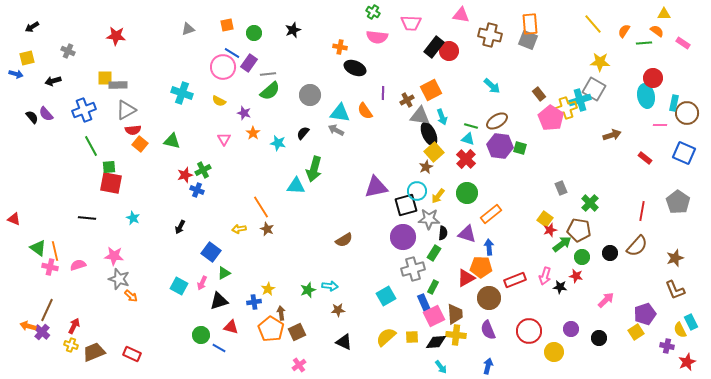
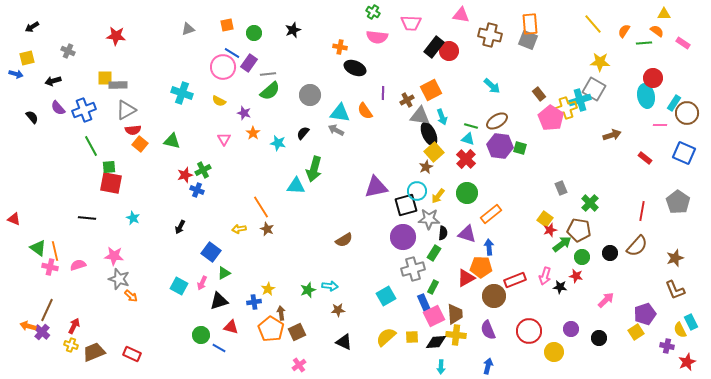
cyan rectangle at (674, 103): rotated 21 degrees clockwise
purple semicircle at (46, 114): moved 12 px right, 6 px up
brown circle at (489, 298): moved 5 px right, 2 px up
cyan arrow at (441, 367): rotated 40 degrees clockwise
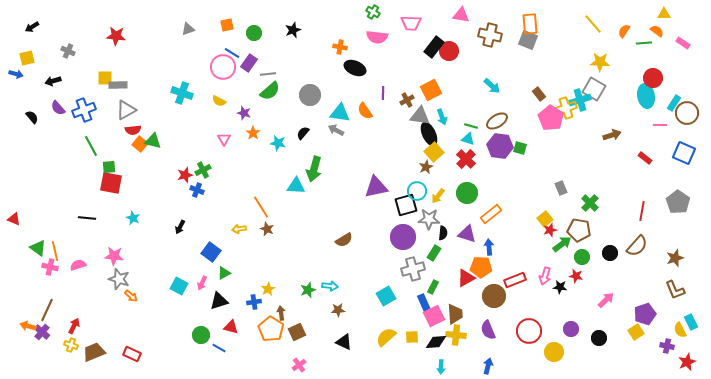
green triangle at (172, 141): moved 19 px left
yellow square at (545, 219): rotated 14 degrees clockwise
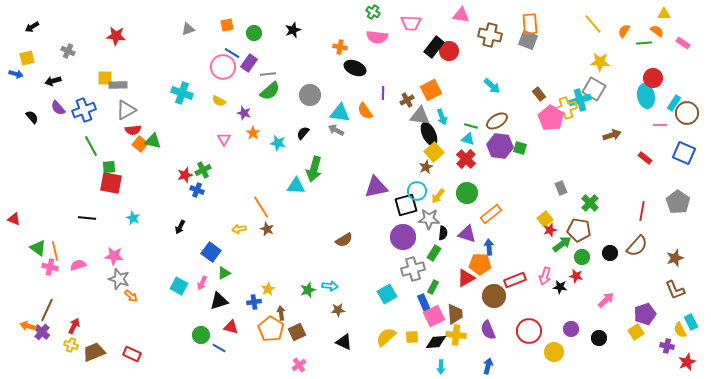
orange pentagon at (481, 267): moved 1 px left, 3 px up
cyan square at (386, 296): moved 1 px right, 2 px up
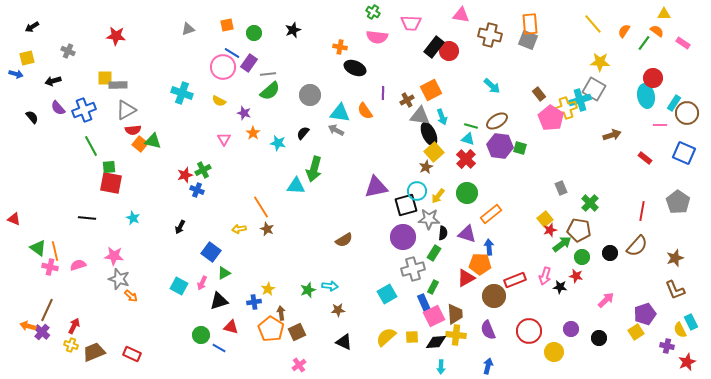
green line at (644, 43): rotated 49 degrees counterclockwise
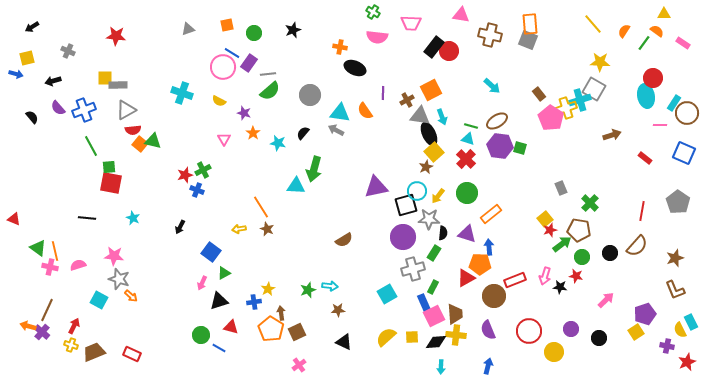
cyan square at (179, 286): moved 80 px left, 14 px down
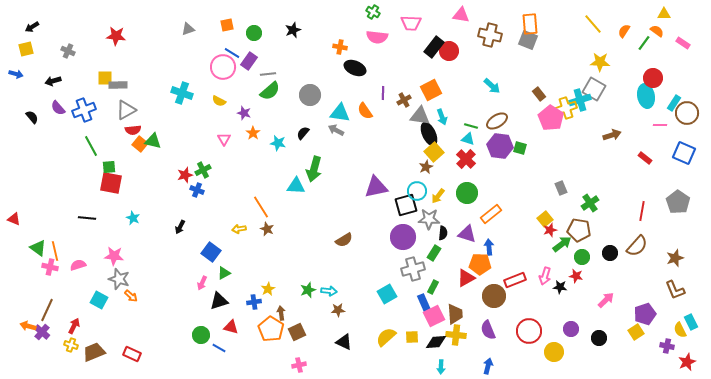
yellow square at (27, 58): moved 1 px left, 9 px up
purple rectangle at (249, 63): moved 2 px up
brown cross at (407, 100): moved 3 px left
green cross at (590, 203): rotated 12 degrees clockwise
cyan arrow at (330, 286): moved 1 px left, 5 px down
pink cross at (299, 365): rotated 24 degrees clockwise
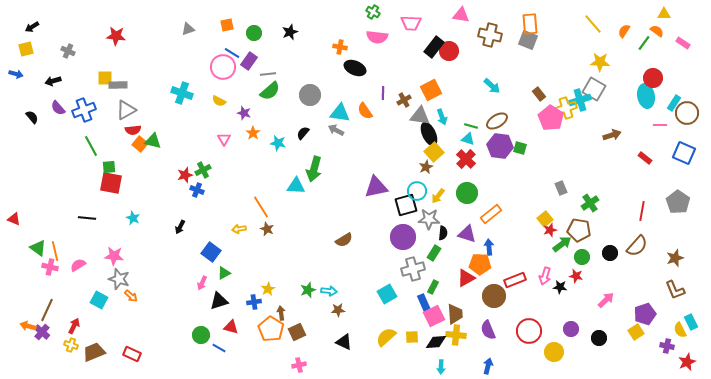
black star at (293, 30): moved 3 px left, 2 px down
pink semicircle at (78, 265): rotated 14 degrees counterclockwise
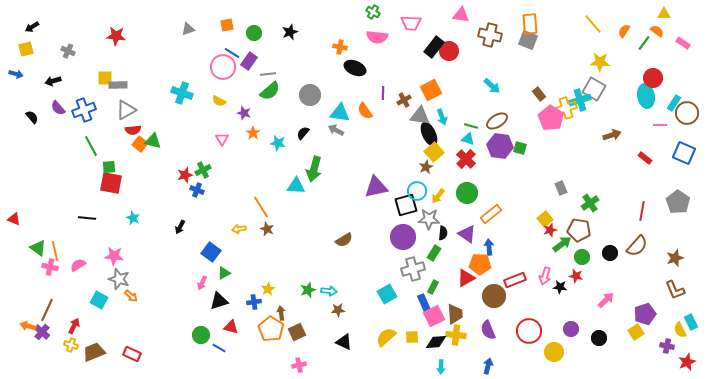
pink triangle at (224, 139): moved 2 px left
purple triangle at (467, 234): rotated 18 degrees clockwise
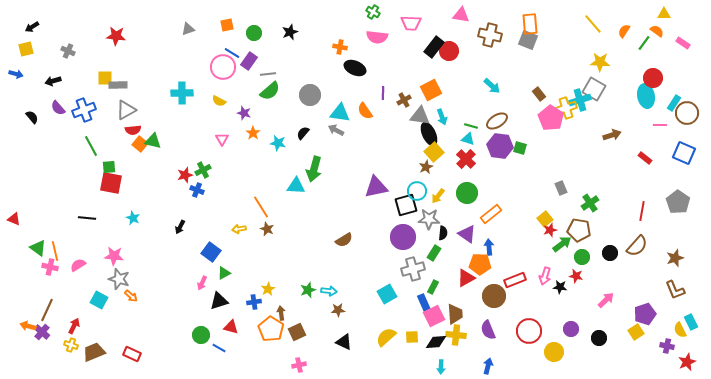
cyan cross at (182, 93): rotated 20 degrees counterclockwise
